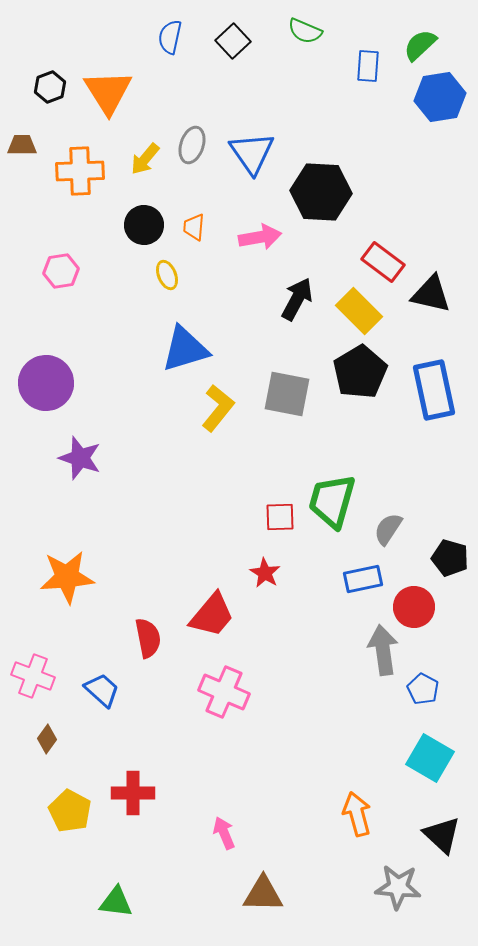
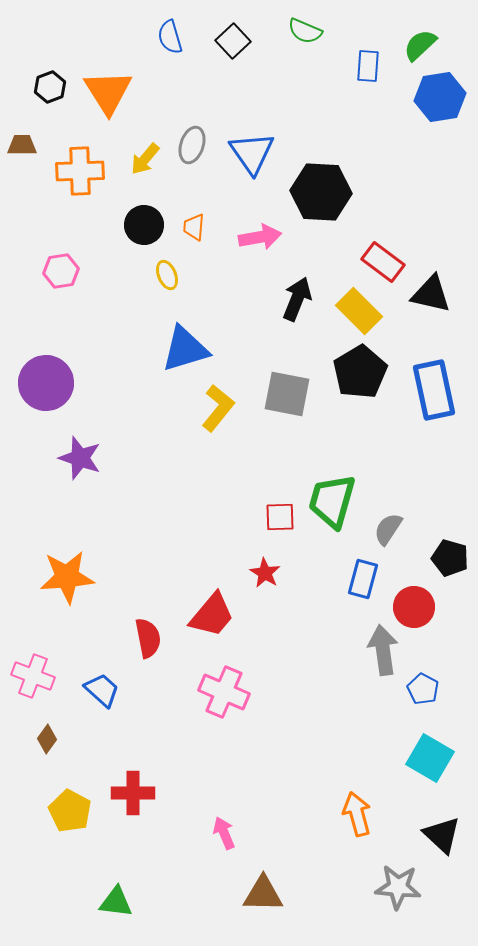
blue semicircle at (170, 37): rotated 28 degrees counterclockwise
black arrow at (297, 299): rotated 6 degrees counterclockwise
blue rectangle at (363, 579): rotated 63 degrees counterclockwise
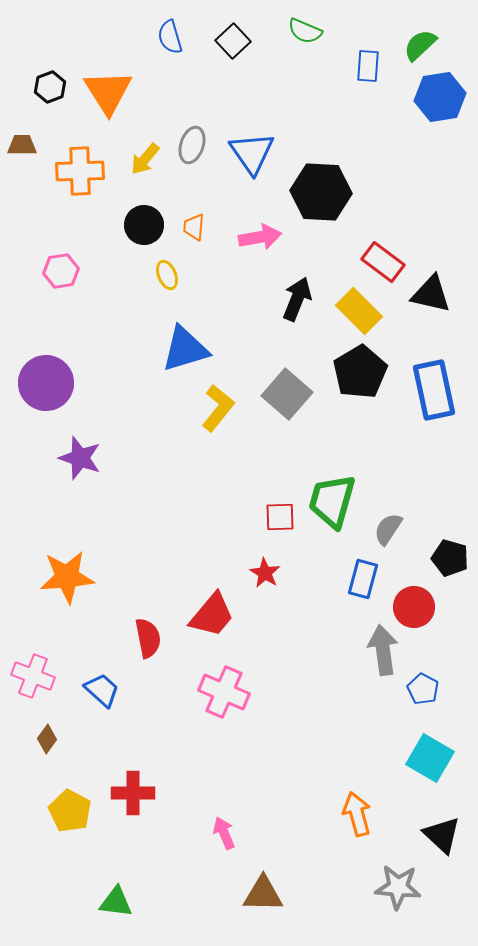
gray square at (287, 394): rotated 30 degrees clockwise
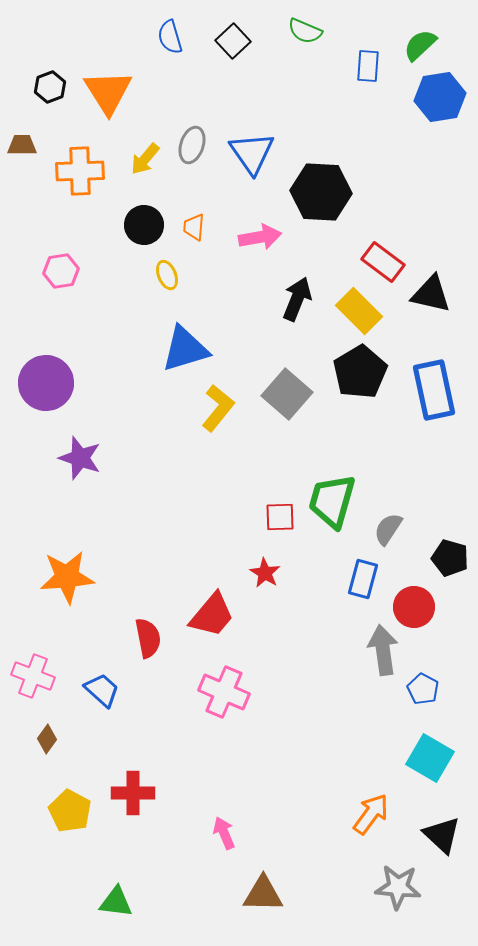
orange arrow at (357, 814): moved 14 px right; rotated 51 degrees clockwise
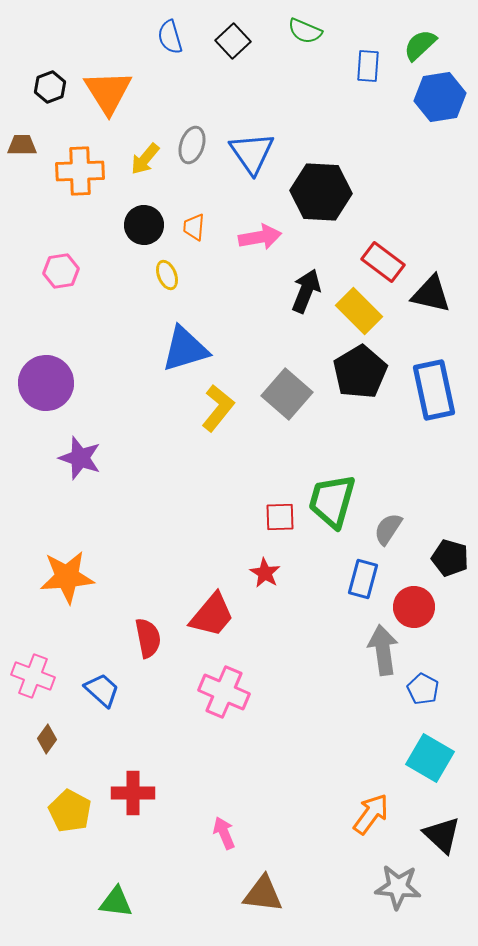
black arrow at (297, 299): moved 9 px right, 8 px up
brown triangle at (263, 894): rotated 6 degrees clockwise
